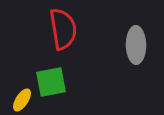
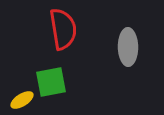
gray ellipse: moved 8 px left, 2 px down
yellow ellipse: rotated 25 degrees clockwise
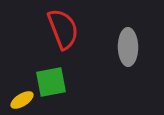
red semicircle: rotated 12 degrees counterclockwise
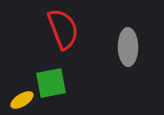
green square: moved 1 px down
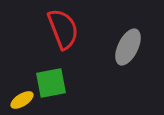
gray ellipse: rotated 27 degrees clockwise
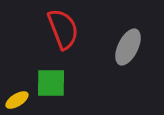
green square: rotated 12 degrees clockwise
yellow ellipse: moved 5 px left
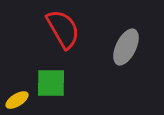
red semicircle: rotated 9 degrees counterclockwise
gray ellipse: moved 2 px left
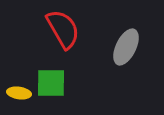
yellow ellipse: moved 2 px right, 7 px up; rotated 40 degrees clockwise
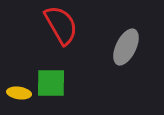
red semicircle: moved 2 px left, 4 px up
